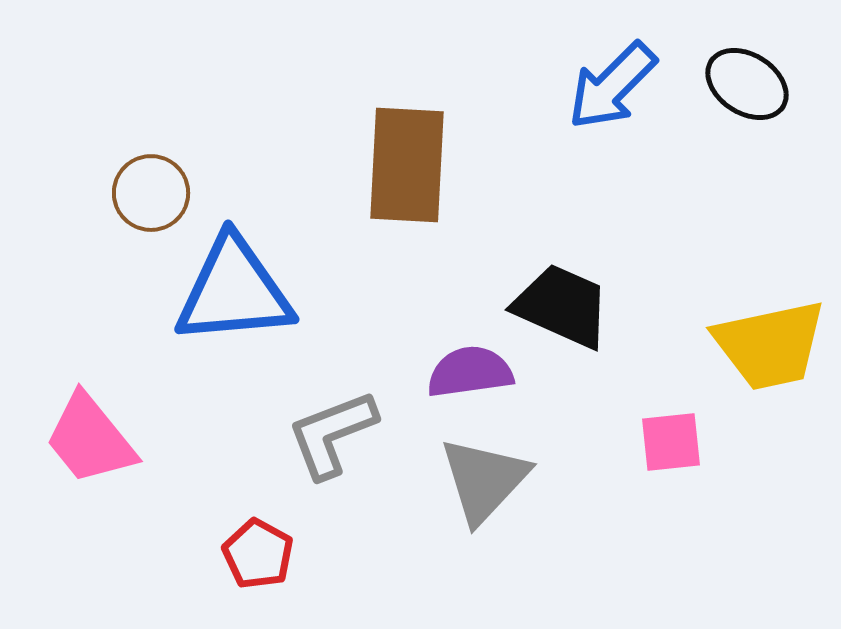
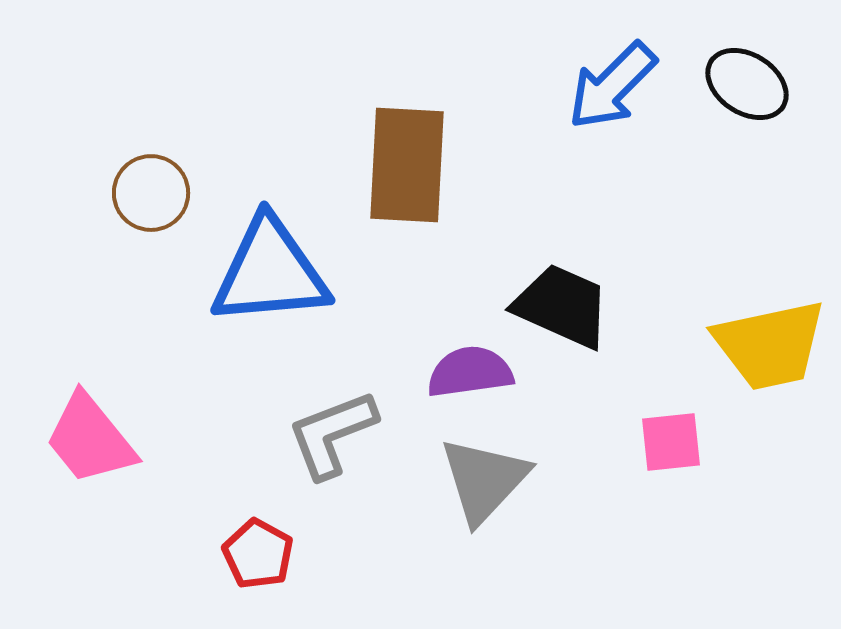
blue triangle: moved 36 px right, 19 px up
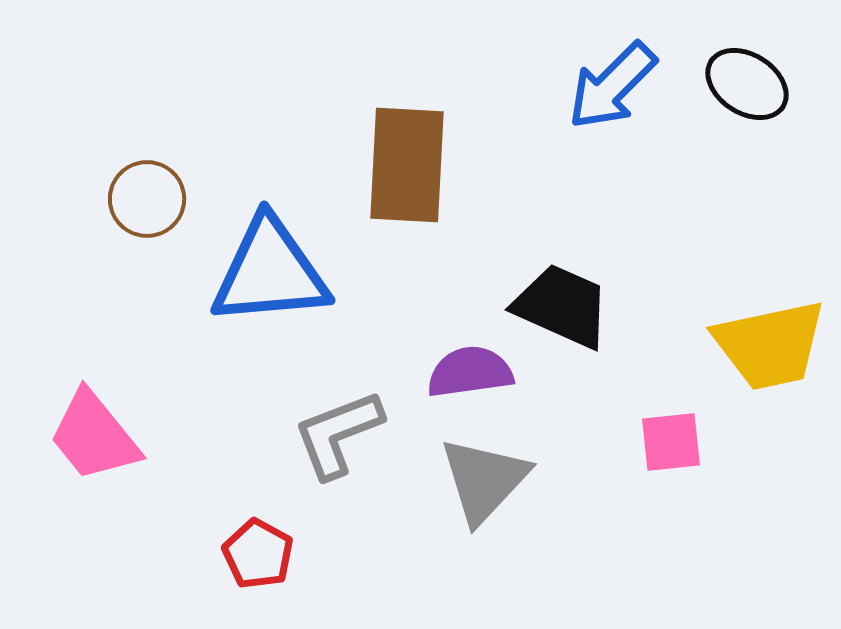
brown circle: moved 4 px left, 6 px down
gray L-shape: moved 6 px right
pink trapezoid: moved 4 px right, 3 px up
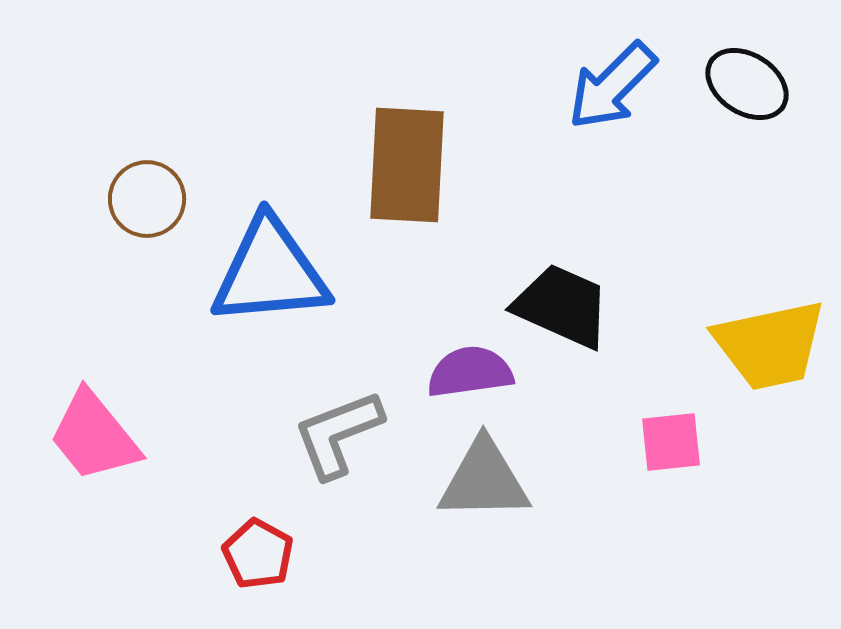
gray triangle: rotated 46 degrees clockwise
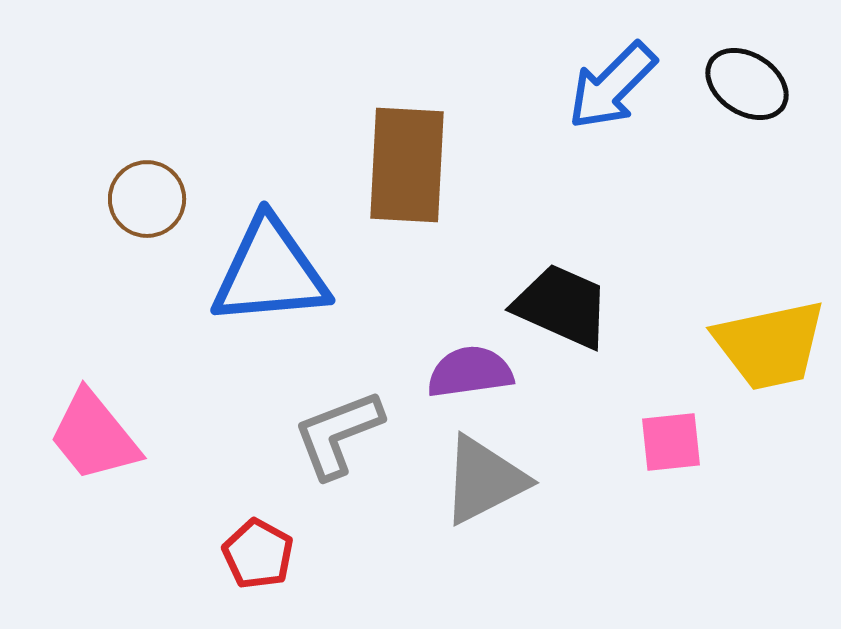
gray triangle: rotated 26 degrees counterclockwise
